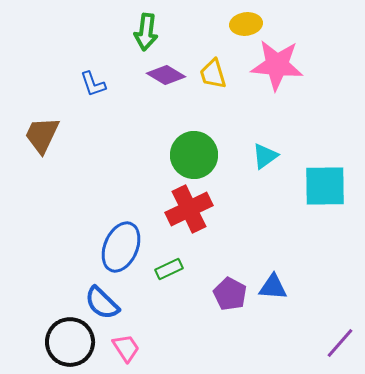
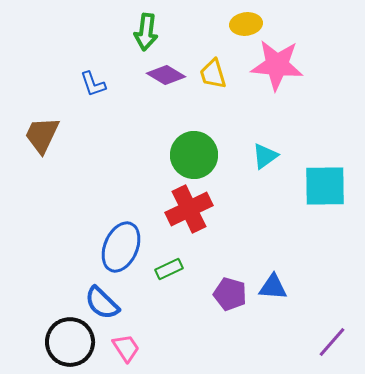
purple pentagon: rotated 12 degrees counterclockwise
purple line: moved 8 px left, 1 px up
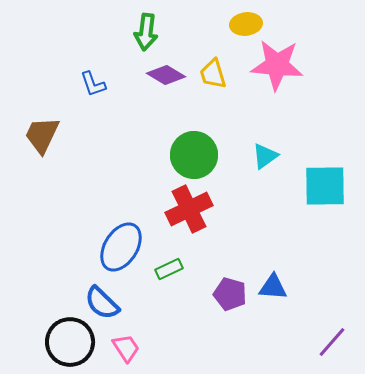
blue ellipse: rotated 9 degrees clockwise
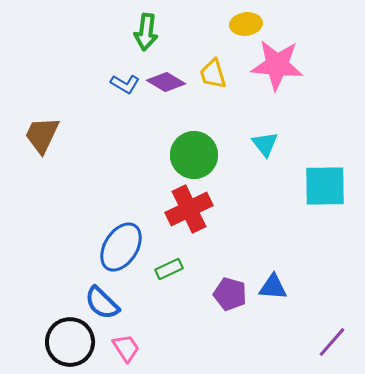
purple diamond: moved 7 px down
blue L-shape: moved 32 px right; rotated 40 degrees counterclockwise
cyan triangle: moved 12 px up; rotated 32 degrees counterclockwise
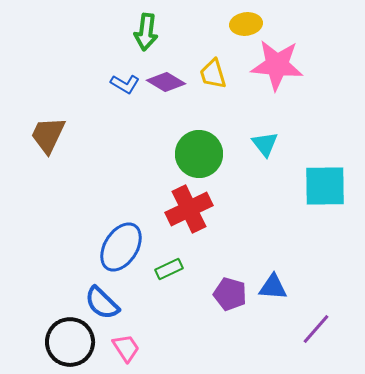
brown trapezoid: moved 6 px right
green circle: moved 5 px right, 1 px up
purple line: moved 16 px left, 13 px up
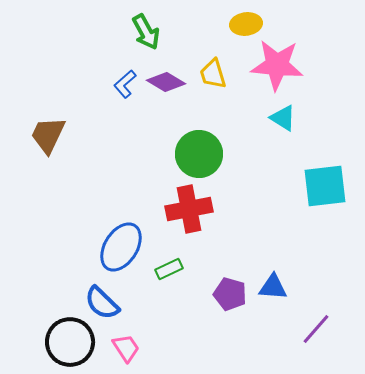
green arrow: rotated 36 degrees counterclockwise
blue L-shape: rotated 108 degrees clockwise
cyan triangle: moved 18 px right, 26 px up; rotated 20 degrees counterclockwise
cyan square: rotated 6 degrees counterclockwise
red cross: rotated 15 degrees clockwise
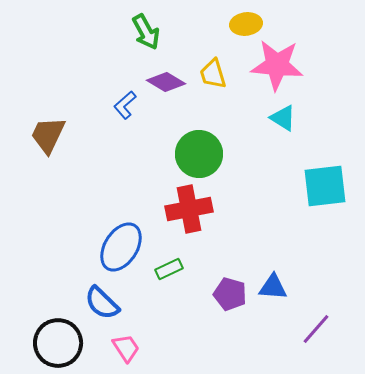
blue L-shape: moved 21 px down
black circle: moved 12 px left, 1 px down
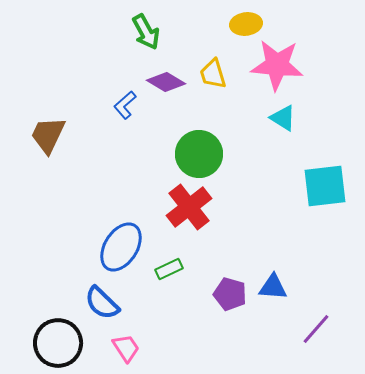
red cross: moved 2 px up; rotated 27 degrees counterclockwise
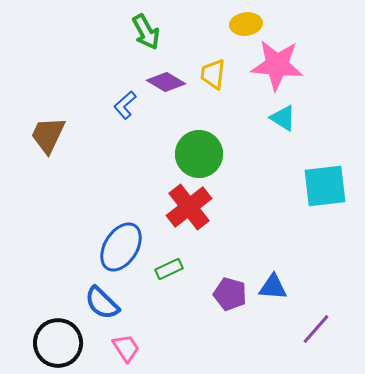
yellow trapezoid: rotated 24 degrees clockwise
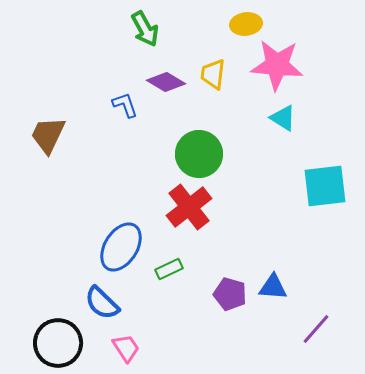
green arrow: moved 1 px left, 3 px up
blue L-shape: rotated 112 degrees clockwise
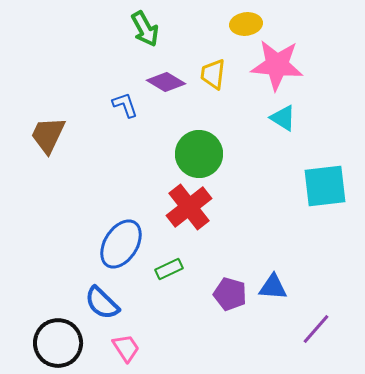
blue ellipse: moved 3 px up
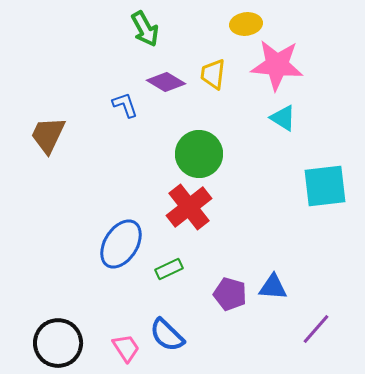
blue semicircle: moved 65 px right, 32 px down
